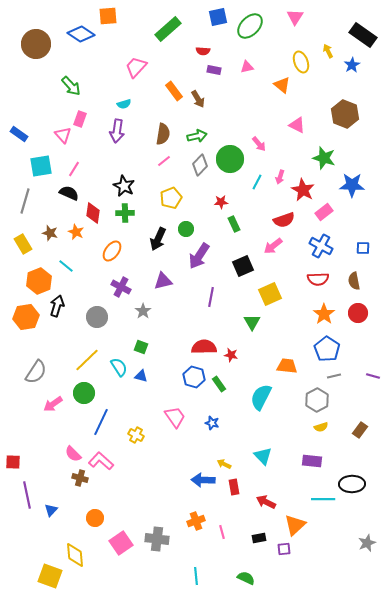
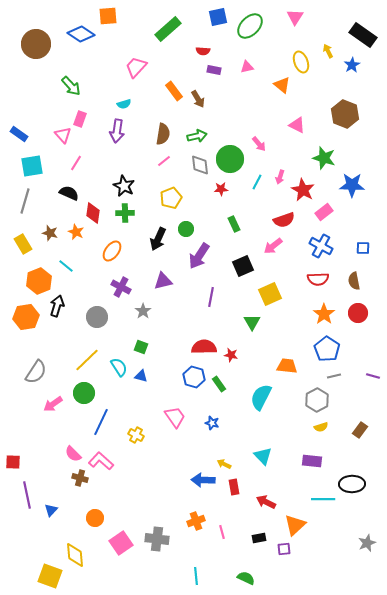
gray diamond at (200, 165): rotated 50 degrees counterclockwise
cyan square at (41, 166): moved 9 px left
pink line at (74, 169): moved 2 px right, 6 px up
red star at (221, 202): moved 13 px up
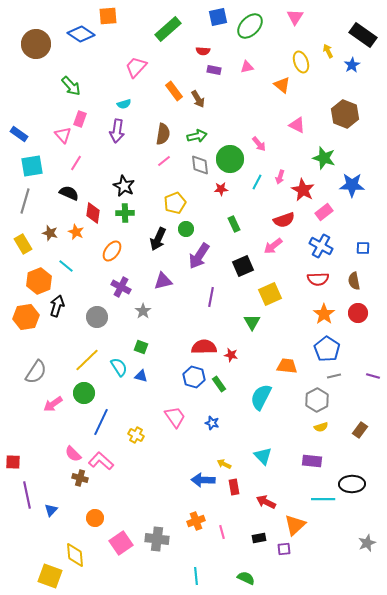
yellow pentagon at (171, 198): moved 4 px right, 5 px down
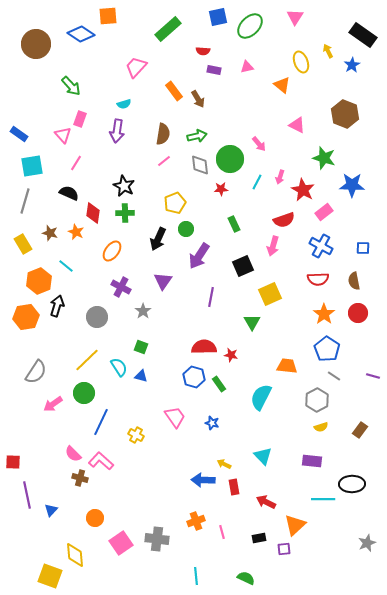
pink arrow at (273, 246): rotated 36 degrees counterclockwise
purple triangle at (163, 281): rotated 42 degrees counterclockwise
gray line at (334, 376): rotated 48 degrees clockwise
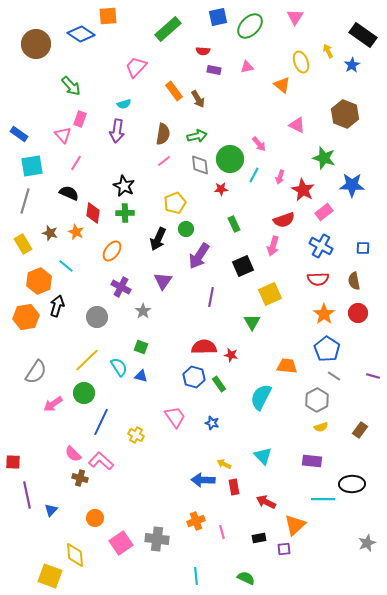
cyan line at (257, 182): moved 3 px left, 7 px up
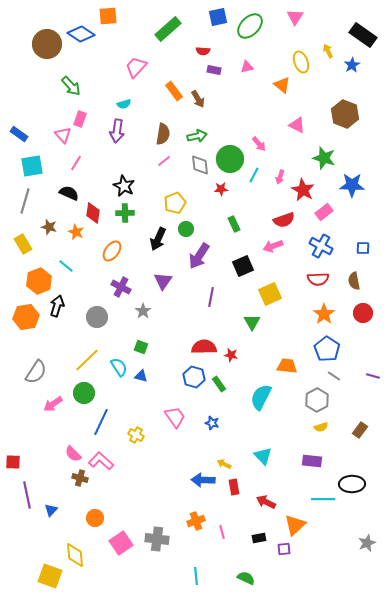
brown circle at (36, 44): moved 11 px right
brown star at (50, 233): moved 1 px left, 6 px up
pink arrow at (273, 246): rotated 54 degrees clockwise
red circle at (358, 313): moved 5 px right
